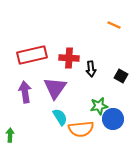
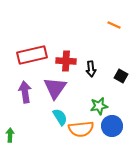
red cross: moved 3 px left, 3 px down
blue circle: moved 1 px left, 7 px down
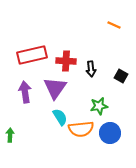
blue circle: moved 2 px left, 7 px down
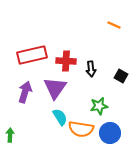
purple arrow: rotated 25 degrees clockwise
orange semicircle: rotated 15 degrees clockwise
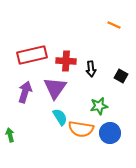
green arrow: rotated 16 degrees counterclockwise
